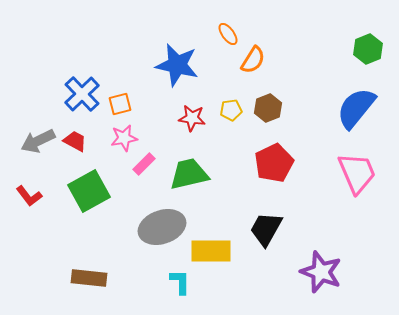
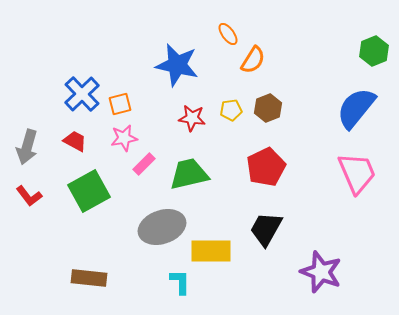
green hexagon: moved 6 px right, 2 px down
gray arrow: moved 11 px left, 6 px down; rotated 48 degrees counterclockwise
red pentagon: moved 8 px left, 4 px down
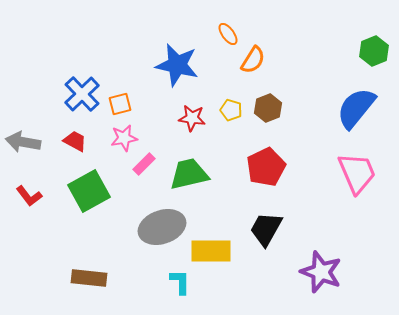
yellow pentagon: rotated 25 degrees clockwise
gray arrow: moved 4 px left, 5 px up; rotated 84 degrees clockwise
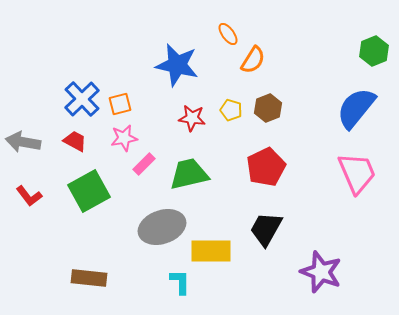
blue cross: moved 5 px down
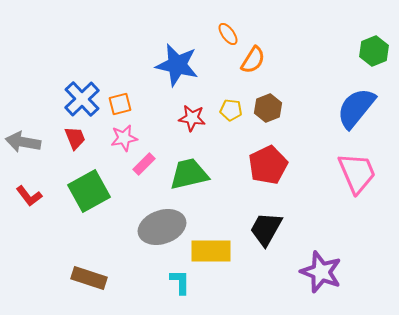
yellow pentagon: rotated 10 degrees counterclockwise
red trapezoid: moved 3 px up; rotated 40 degrees clockwise
red pentagon: moved 2 px right, 2 px up
brown rectangle: rotated 12 degrees clockwise
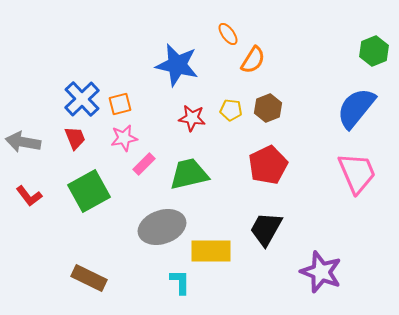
brown rectangle: rotated 8 degrees clockwise
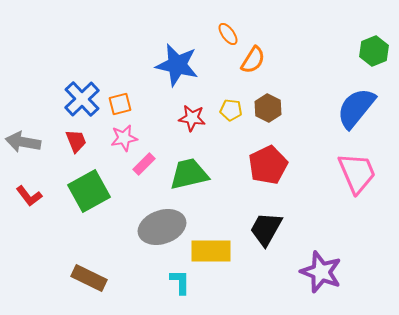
brown hexagon: rotated 12 degrees counterclockwise
red trapezoid: moved 1 px right, 3 px down
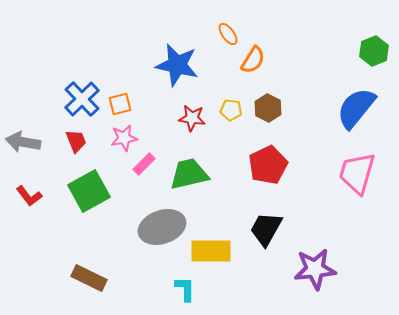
pink trapezoid: rotated 141 degrees counterclockwise
purple star: moved 6 px left, 3 px up; rotated 27 degrees counterclockwise
cyan L-shape: moved 5 px right, 7 px down
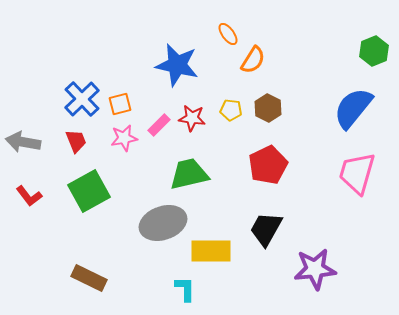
blue semicircle: moved 3 px left
pink rectangle: moved 15 px right, 39 px up
gray ellipse: moved 1 px right, 4 px up
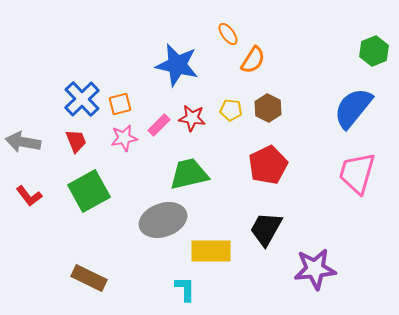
gray ellipse: moved 3 px up
